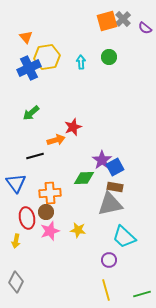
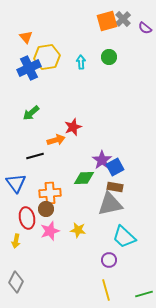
brown circle: moved 3 px up
green line: moved 2 px right
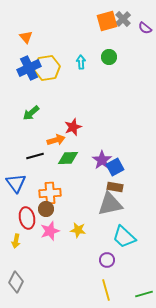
yellow hexagon: moved 11 px down
green diamond: moved 16 px left, 20 px up
purple circle: moved 2 px left
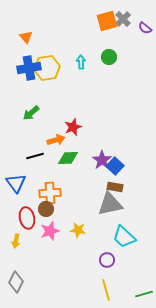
blue cross: rotated 15 degrees clockwise
blue square: moved 1 px up; rotated 18 degrees counterclockwise
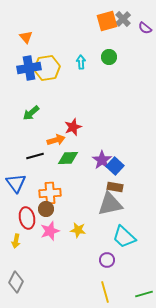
yellow line: moved 1 px left, 2 px down
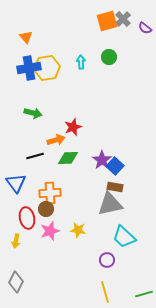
green arrow: moved 2 px right; rotated 126 degrees counterclockwise
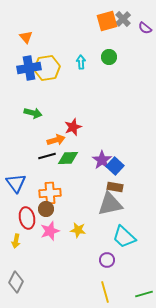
black line: moved 12 px right
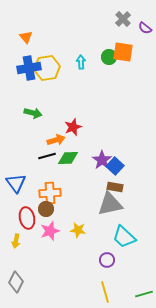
orange square: moved 16 px right, 31 px down; rotated 25 degrees clockwise
